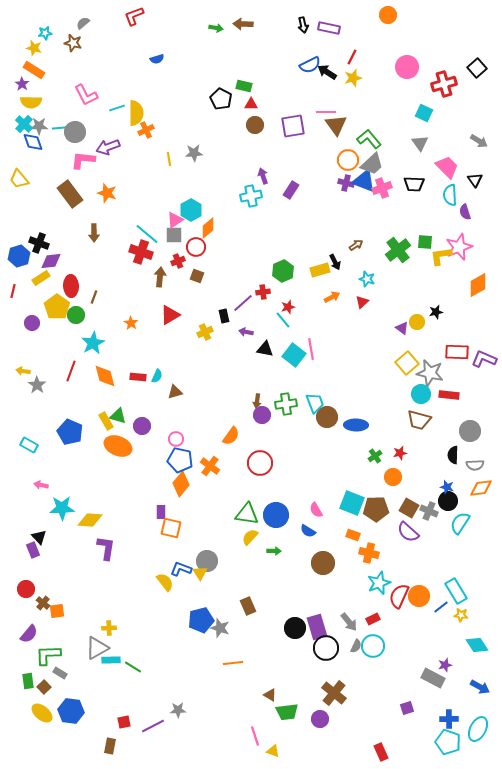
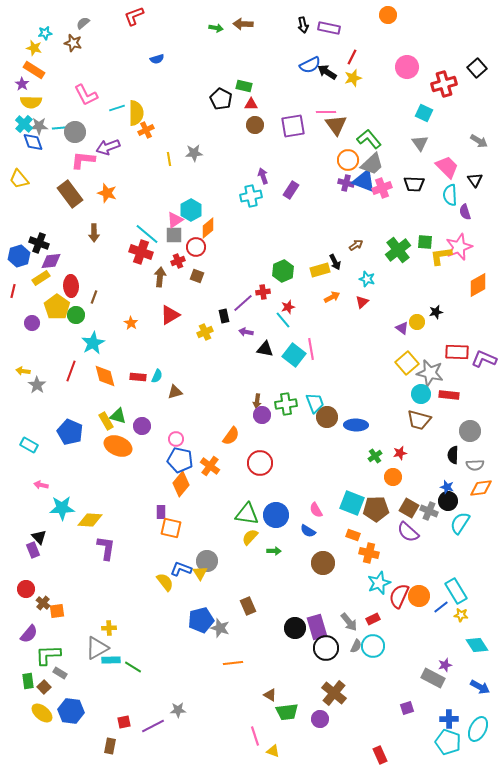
red rectangle at (381, 752): moved 1 px left, 3 px down
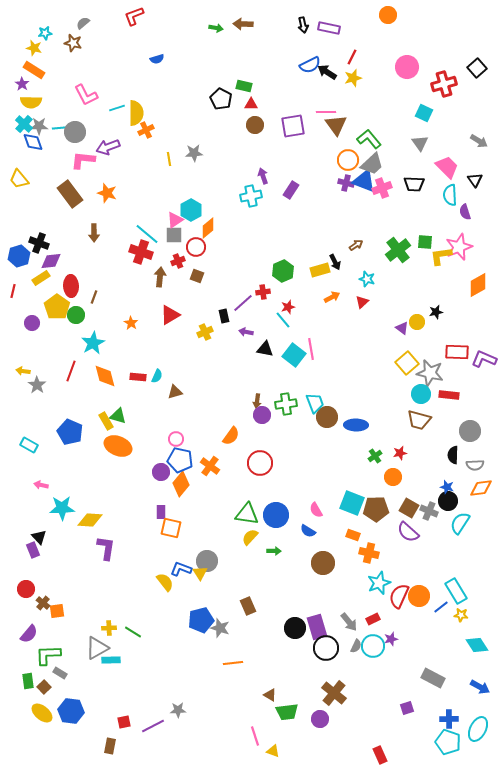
purple circle at (142, 426): moved 19 px right, 46 px down
purple star at (445, 665): moved 54 px left, 26 px up
green line at (133, 667): moved 35 px up
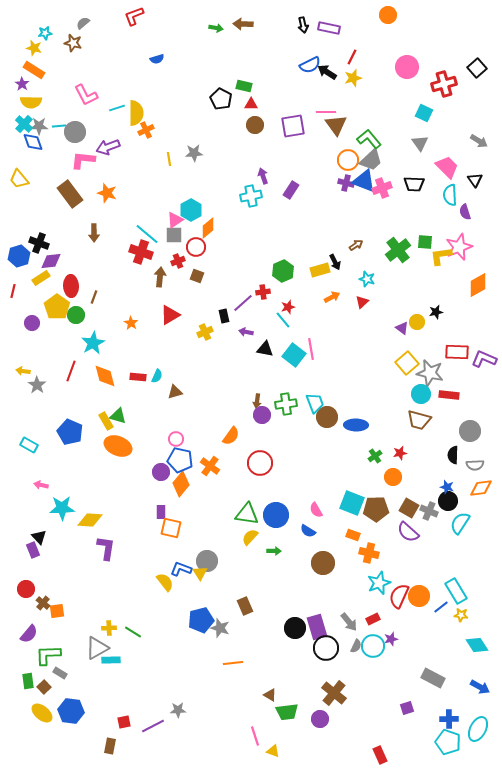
cyan line at (59, 128): moved 2 px up
gray trapezoid at (372, 164): moved 1 px left, 4 px up
brown rectangle at (248, 606): moved 3 px left
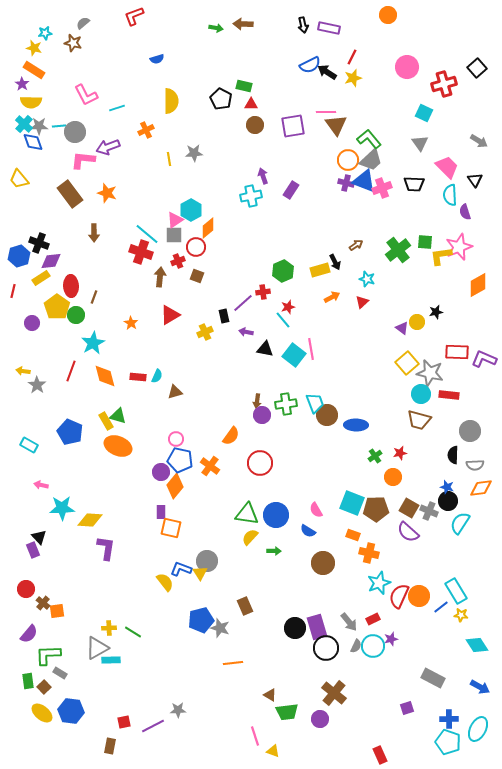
yellow semicircle at (136, 113): moved 35 px right, 12 px up
brown circle at (327, 417): moved 2 px up
orange diamond at (181, 484): moved 6 px left, 2 px down
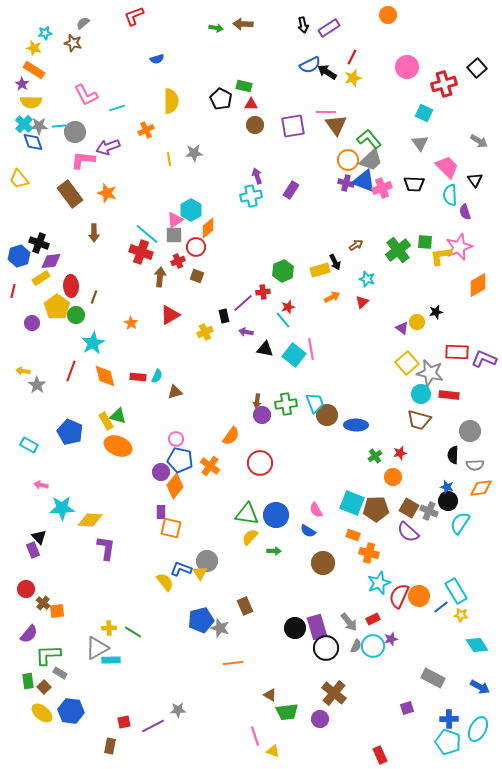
purple rectangle at (329, 28): rotated 45 degrees counterclockwise
purple arrow at (263, 176): moved 6 px left
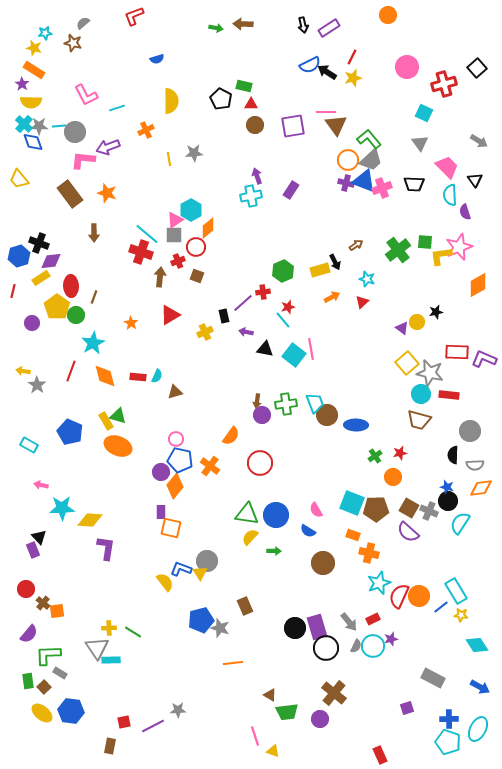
gray triangle at (97, 648): rotated 35 degrees counterclockwise
